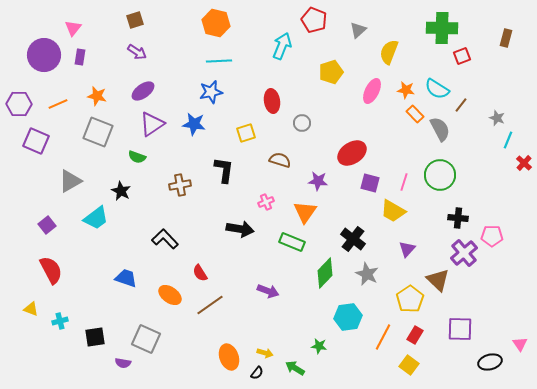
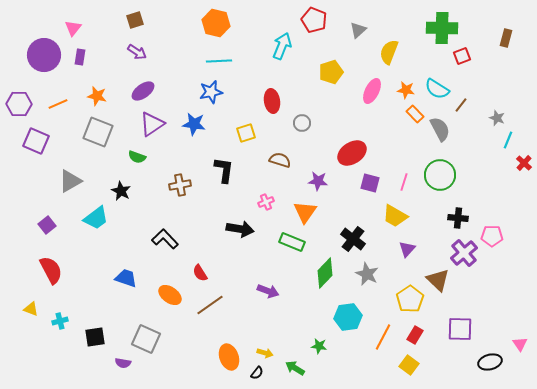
yellow trapezoid at (393, 211): moved 2 px right, 5 px down
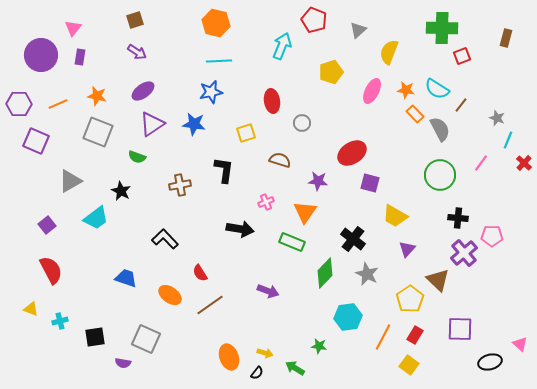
purple circle at (44, 55): moved 3 px left
pink line at (404, 182): moved 77 px right, 19 px up; rotated 18 degrees clockwise
pink triangle at (520, 344): rotated 14 degrees counterclockwise
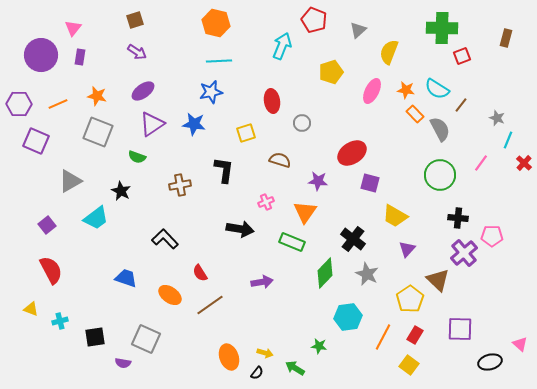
purple arrow at (268, 291): moved 6 px left, 9 px up; rotated 30 degrees counterclockwise
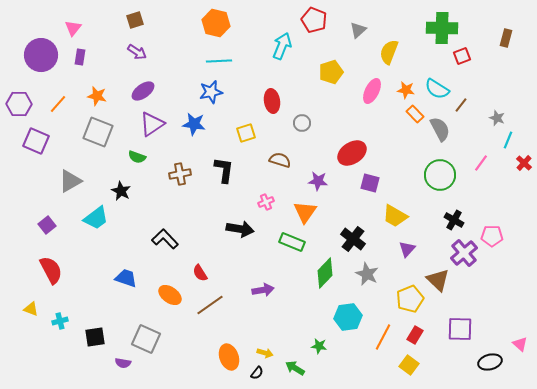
orange line at (58, 104): rotated 24 degrees counterclockwise
brown cross at (180, 185): moved 11 px up
black cross at (458, 218): moved 4 px left, 2 px down; rotated 24 degrees clockwise
purple arrow at (262, 282): moved 1 px right, 8 px down
yellow pentagon at (410, 299): rotated 12 degrees clockwise
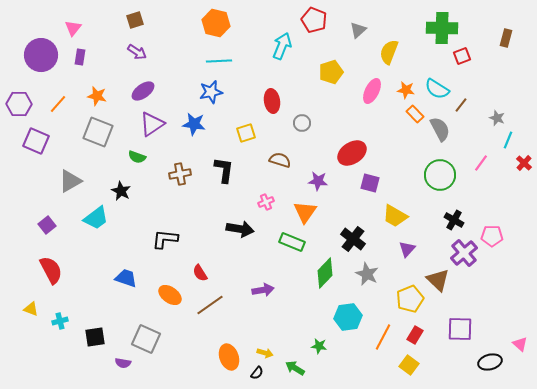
black L-shape at (165, 239): rotated 40 degrees counterclockwise
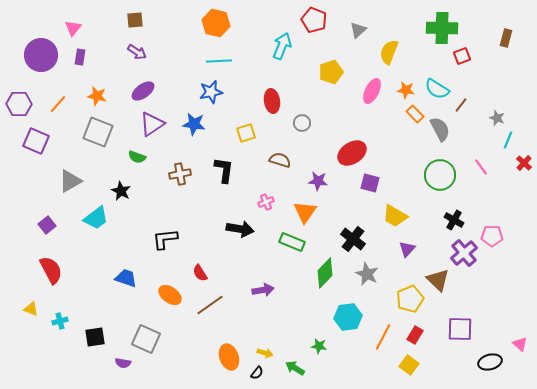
brown square at (135, 20): rotated 12 degrees clockwise
pink line at (481, 163): moved 4 px down; rotated 72 degrees counterclockwise
black L-shape at (165, 239): rotated 12 degrees counterclockwise
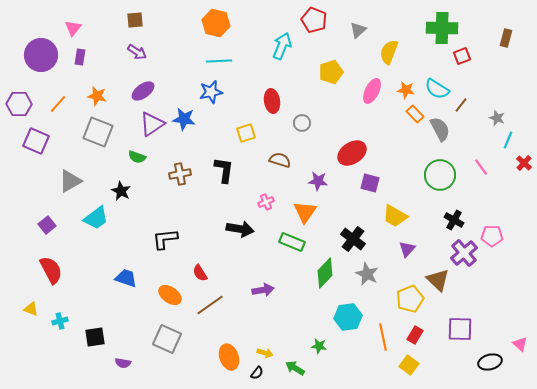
blue star at (194, 124): moved 10 px left, 5 px up
orange line at (383, 337): rotated 40 degrees counterclockwise
gray square at (146, 339): moved 21 px right
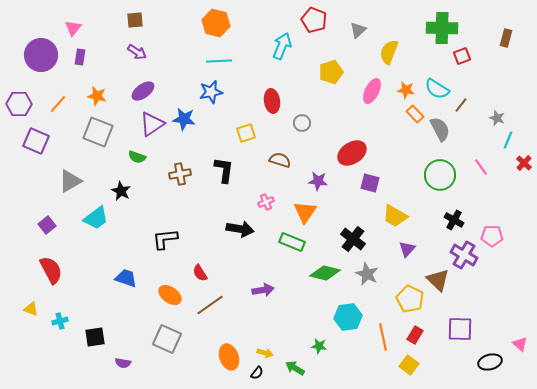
purple cross at (464, 253): moved 2 px down; rotated 20 degrees counterclockwise
green diamond at (325, 273): rotated 60 degrees clockwise
yellow pentagon at (410, 299): rotated 24 degrees counterclockwise
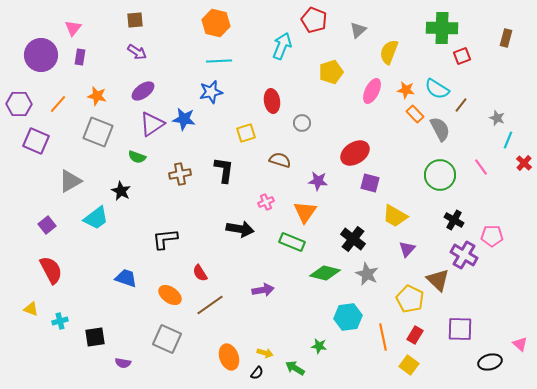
red ellipse at (352, 153): moved 3 px right
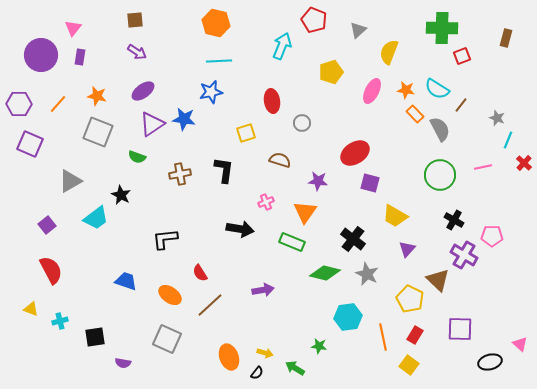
purple square at (36, 141): moved 6 px left, 3 px down
pink line at (481, 167): moved 2 px right; rotated 66 degrees counterclockwise
black star at (121, 191): moved 4 px down
blue trapezoid at (126, 278): moved 3 px down
brown line at (210, 305): rotated 8 degrees counterclockwise
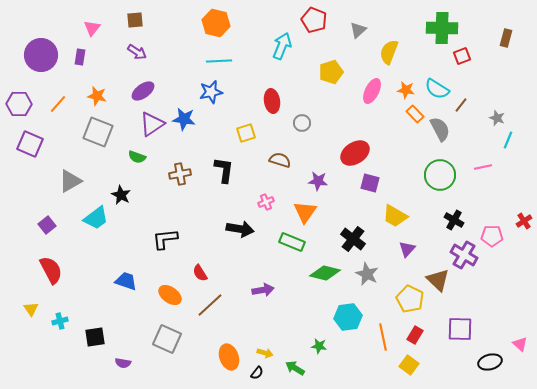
pink triangle at (73, 28): moved 19 px right
red cross at (524, 163): moved 58 px down; rotated 14 degrees clockwise
yellow triangle at (31, 309): rotated 35 degrees clockwise
